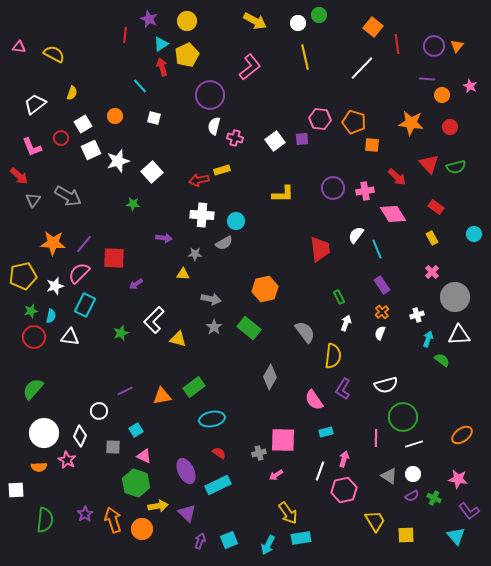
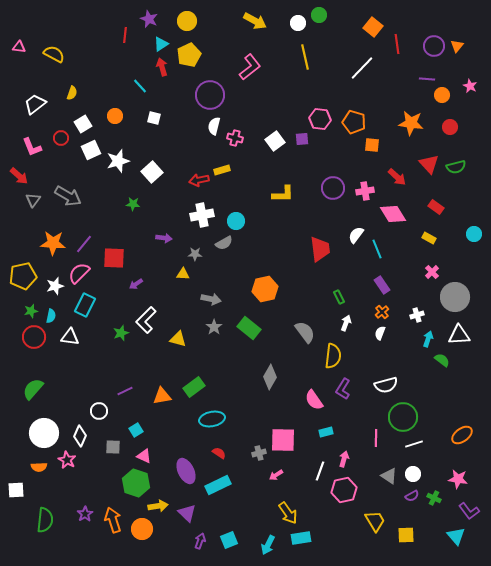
yellow pentagon at (187, 55): moved 2 px right
white cross at (202, 215): rotated 15 degrees counterclockwise
yellow rectangle at (432, 238): moved 3 px left; rotated 32 degrees counterclockwise
white L-shape at (154, 320): moved 8 px left
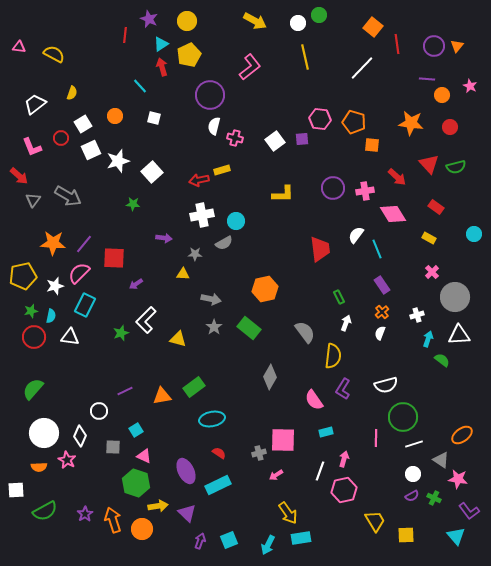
gray triangle at (389, 476): moved 52 px right, 16 px up
green semicircle at (45, 520): moved 9 px up; rotated 55 degrees clockwise
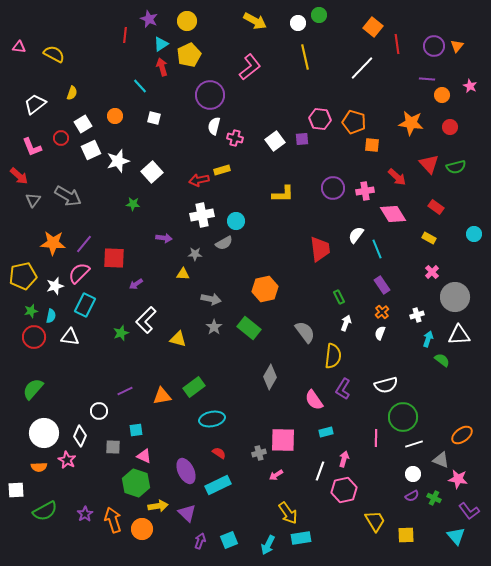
cyan square at (136, 430): rotated 24 degrees clockwise
gray triangle at (441, 460): rotated 12 degrees counterclockwise
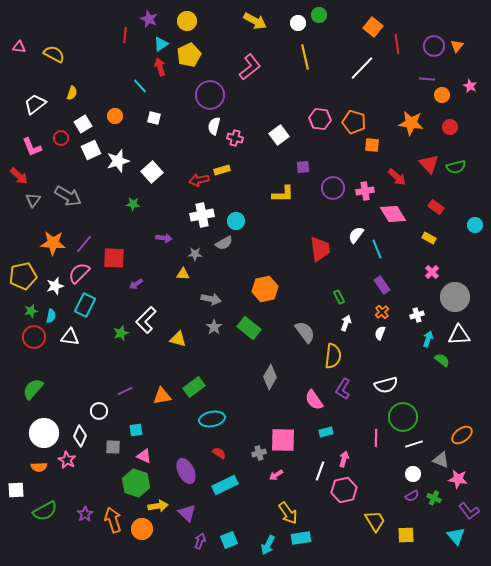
red arrow at (162, 67): moved 2 px left
purple square at (302, 139): moved 1 px right, 28 px down
white square at (275, 141): moved 4 px right, 6 px up
cyan circle at (474, 234): moved 1 px right, 9 px up
cyan rectangle at (218, 485): moved 7 px right
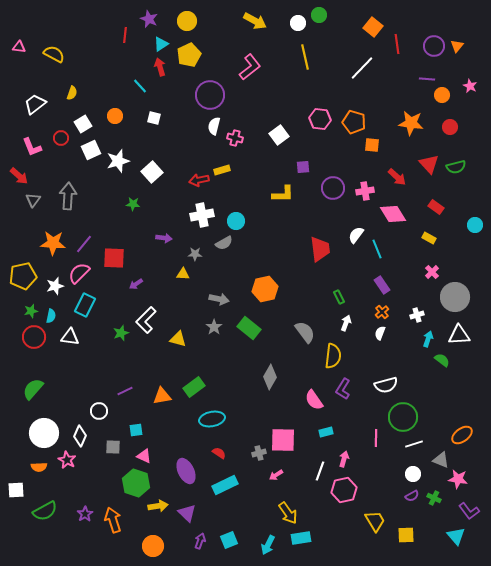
gray arrow at (68, 196): rotated 116 degrees counterclockwise
gray arrow at (211, 299): moved 8 px right
orange circle at (142, 529): moved 11 px right, 17 px down
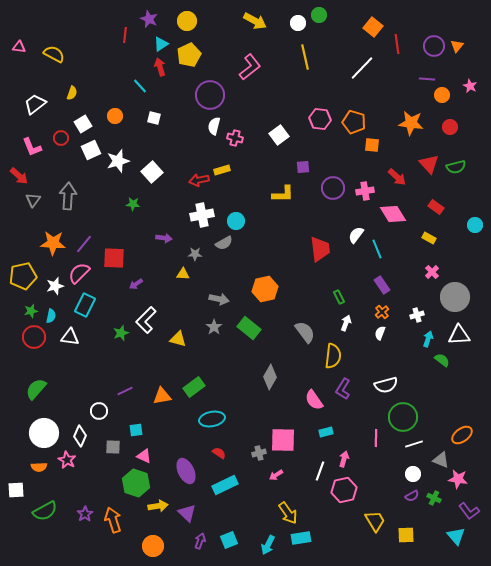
green semicircle at (33, 389): moved 3 px right
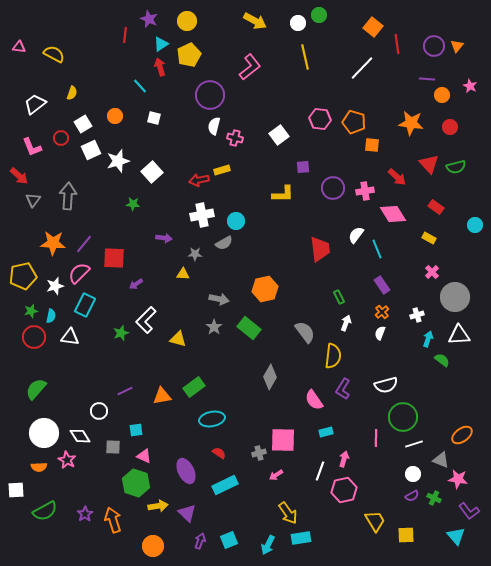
white diamond at (80, 436): rotated 55 degrees counterclockwise
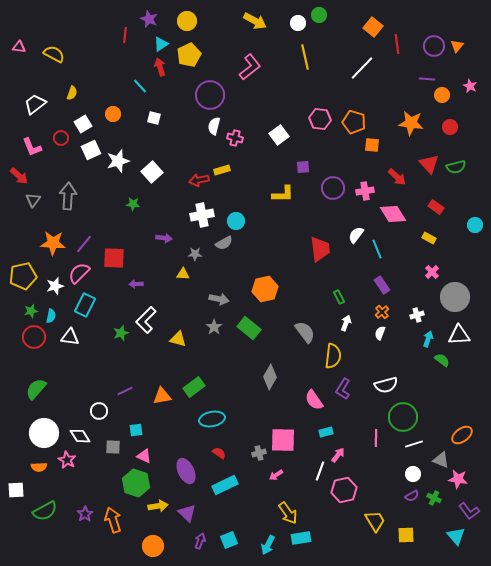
orange circle at (115, 116): moved 2 px left, 2 px up
purple arrow at (136, 284): rotated 32 degrees clockwise
pink arrow at (344, 459): moved 6 px left, 4 px up; rotated 21 degrees clockwise
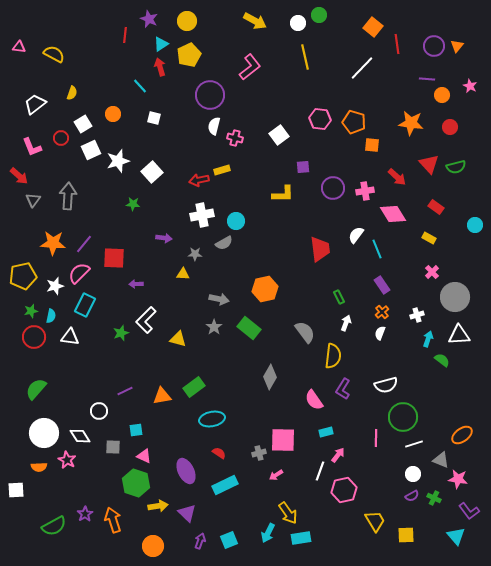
green semicircle at (45, 511): moved 9 px right, 15 px down
cyan arrow at (268, 545): moved 12 px up
